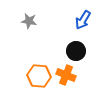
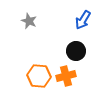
gray star: rotated 14 degrees clockwise
orange cross: moved 1 px down; rotated 36 degrees counterclockwise
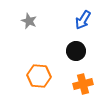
orange cross: moved 17 px right, 8 px down
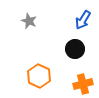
black circle: moved 1 px left, 2 px up
orange hexagon: rotated 20 degrees clockwise
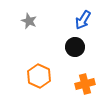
black circle: moved 2 px up
orange cross: moved 2 px right
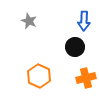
blue arrow: moved 1 px right, 1 px down; rotated 30 degrees counterclockwise
orange cross: moved 1 px right, 6 px up
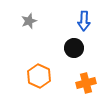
gray star: rotated 28 degrees clockwise
black circle: moved 1 px left, 1 px down
orange cross: moved 5 px down
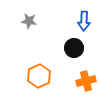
gray star: rotated 28 degrees clockwise
orange hexagon: rotated 10 degrees clockwise
orange cross: moved 2 px up
